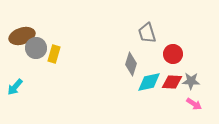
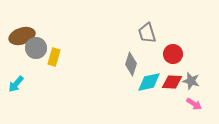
yellow rectangle: moved 3 px down
gray star: rotated 12 degrees clockwise
cyan arrow: moved 1 px right, 3 px up
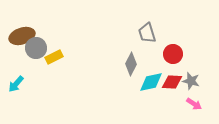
yellow rectangle: rotated 48 degrees clockwise
gray diamond: rotated 10 degrees clockwise
cyan diamond: moved 2 px right
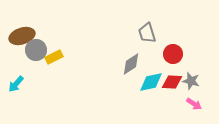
gray circle: moved 2 px down
gray diamond: rotated 30 degrees clockwise
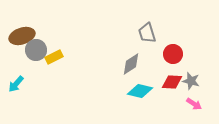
cyan diamond: moved 11 px left, 9 px down; rotated 25 degrees clockwise
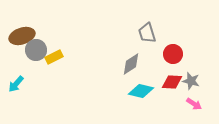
cyan diamond: moved 1 px right
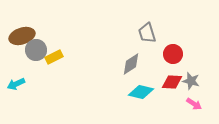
cyan arrow: rotated 24 degrees clockwise
cyan diamond: moved 1 px down
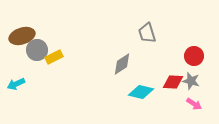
gray circle: moved 1 px right
red circle: moved 21 px right, 2 px down
gray diamond: moved 9 px left
red diamond: moved 1 px right
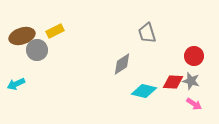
yellow rectangle: moved 1 px right, 26 px up
cyan diamond: moved 3 px right, 1 px up
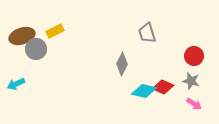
gray circle: moved 1 px left, 1 px up
gray diamond: rotated 30 degrees counterclockwise
red diamond: moved 10 px left, 5 px down; rotated 20 degrees clockwise
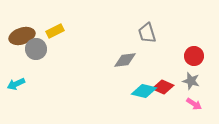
gray diamond: moved 3 px right, 4 px up; rotated 55 degrees clockwise
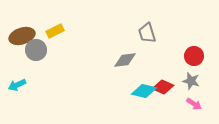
gray circle: moved 1 px down
cyan arrow: moved 1 px right, 1 px down
